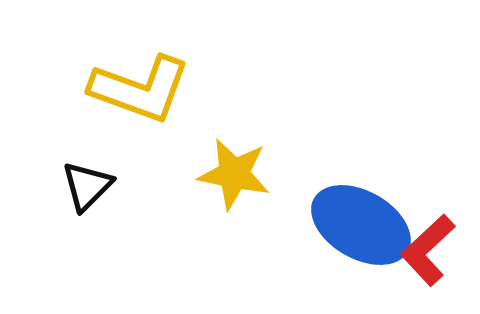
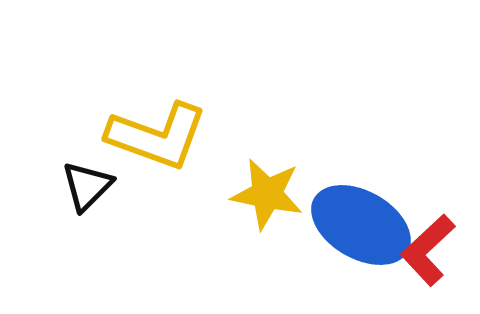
yellow L-shape: moved 17 px right, 47 px down
yellow star: moved 33 px right, 20 px down
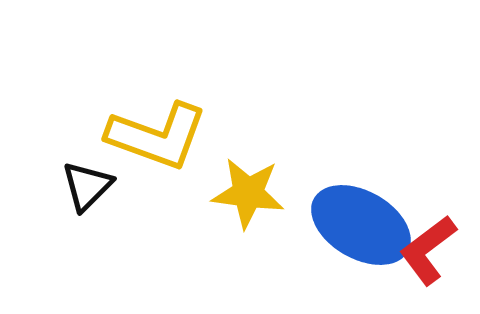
yellow star: moved 19 px left, 1 px up; rotated 4 degrees counterclockwise
red L-shape: rotated 6 degrees clockwise
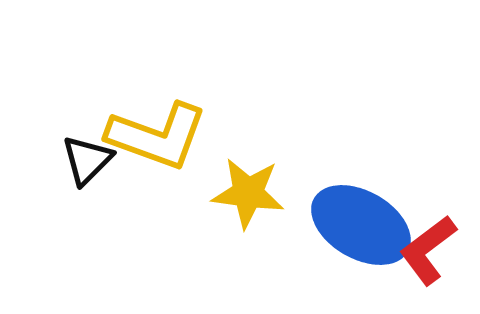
black triangle: moved 26 px up
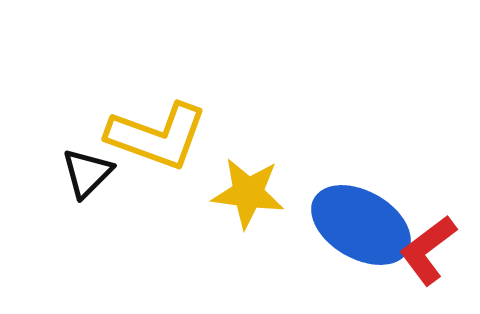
black triangle: moved 13 px down
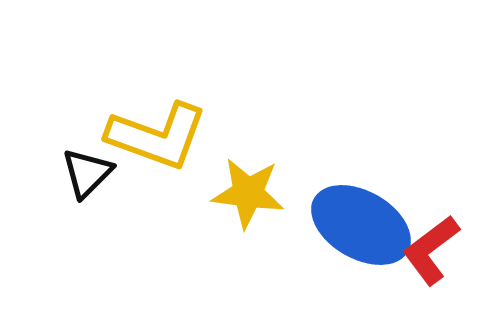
red L-shape: moved 3 px right
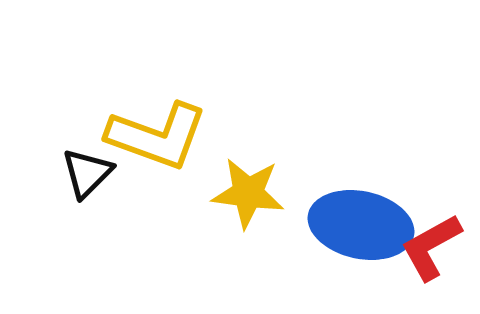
blue ellipse: rotated 18 degrees counterclockwise
red L-shape: moved 3 px up; rotated 8 degrees clockwise
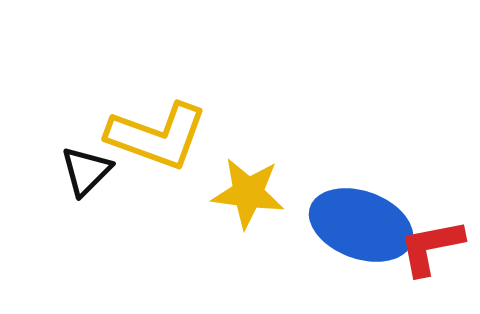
black triangle: moved 1 px left, 2 px up
blue ellipse: rotated 8 degrees clockwise
red L-shape: rotated 18 degrees clockwise
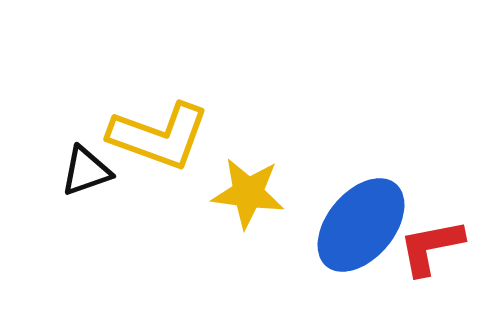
yellow L-shape: moved 2 px right
black triangle: rotated 26 degrees clockwise
blue ellipse: rotated 70 degrees counterclockwise
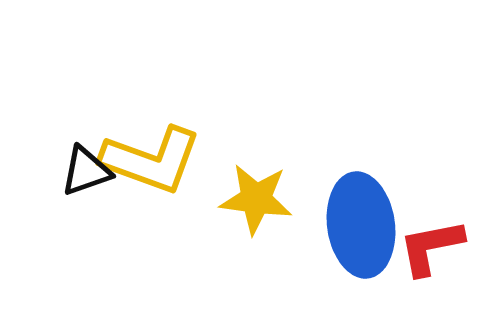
yellow L-shape: moved 8 px left, 24 px down
yellow star: moved 8 px right, 6 px down
blue ellipse: rotated 48 degrees counterclockwise
